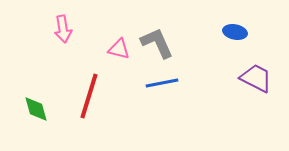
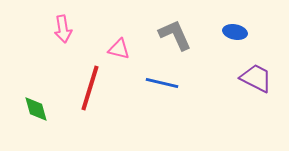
gray L-shape: moved 18 px right, 8 px up
blue line: rotated 24 degrees clockwise
red line: moved 1 px right, 8 px up
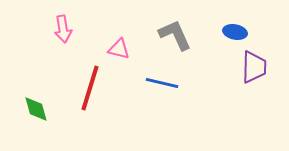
purple trapezoid: moved 2 px left, 11 px up; rotated 64 degrees clockwise
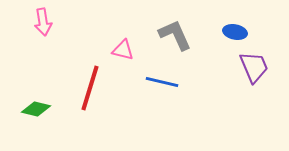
pink arrow: moved 20 px left, 7 px up
pink triangle: moved 4 px right, 1 px down
purple trapezoid: rotated 24 degrees counterclockwise
blue line: moved 1 px up
green diamond: rotated 60 degrees counterclockwise
